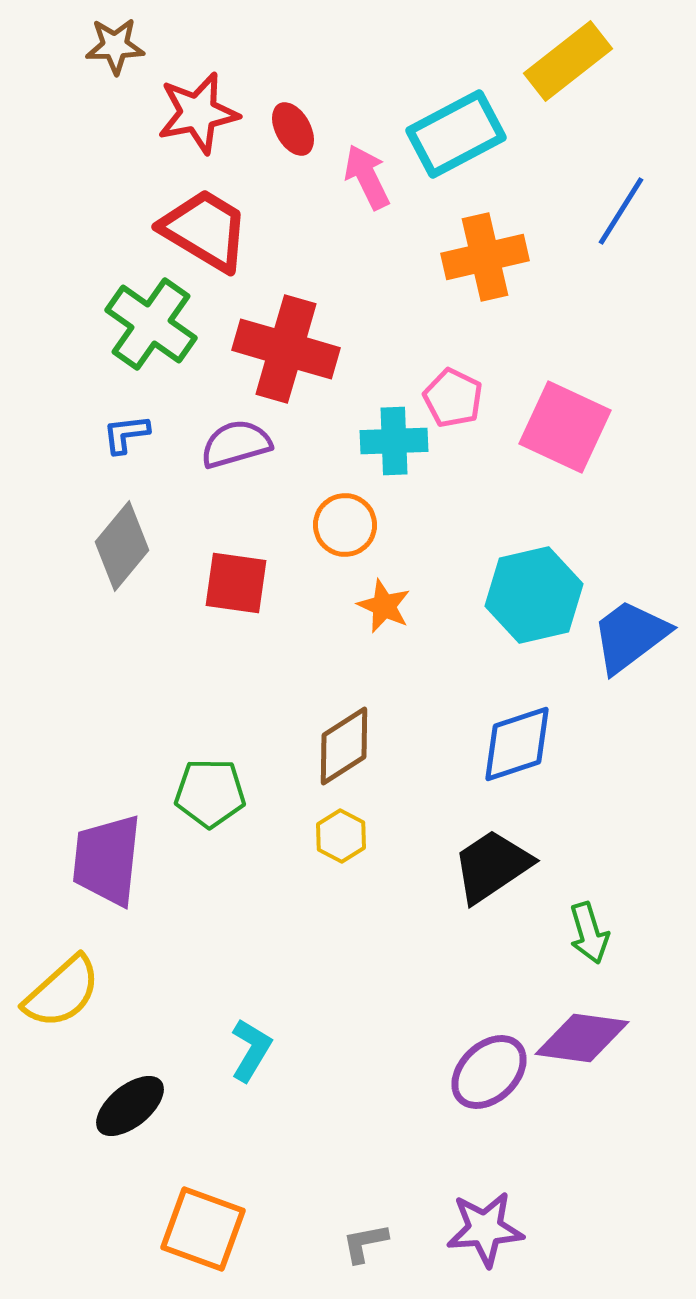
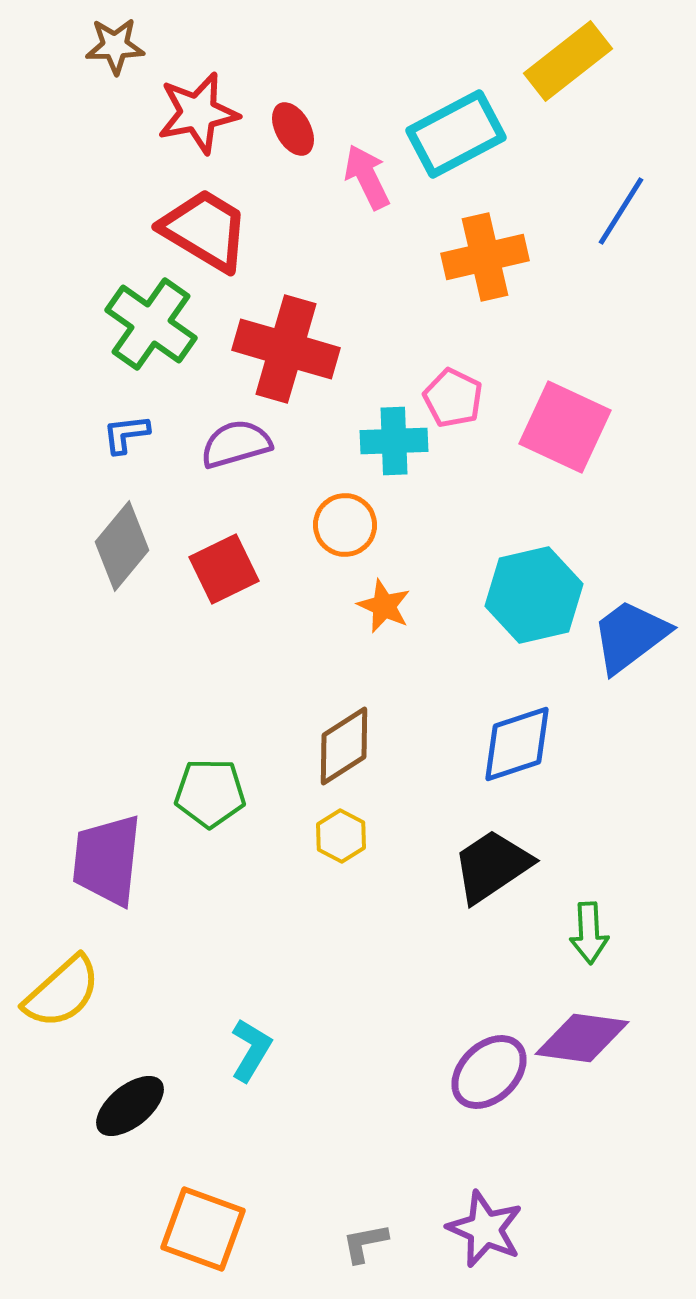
red square: moved 12 px left, 14 px up; rotated 34 degrees counterclockwise
green arrow: rotated 14 degrees clockwise
purple star: rotated 28 degrees clockwise
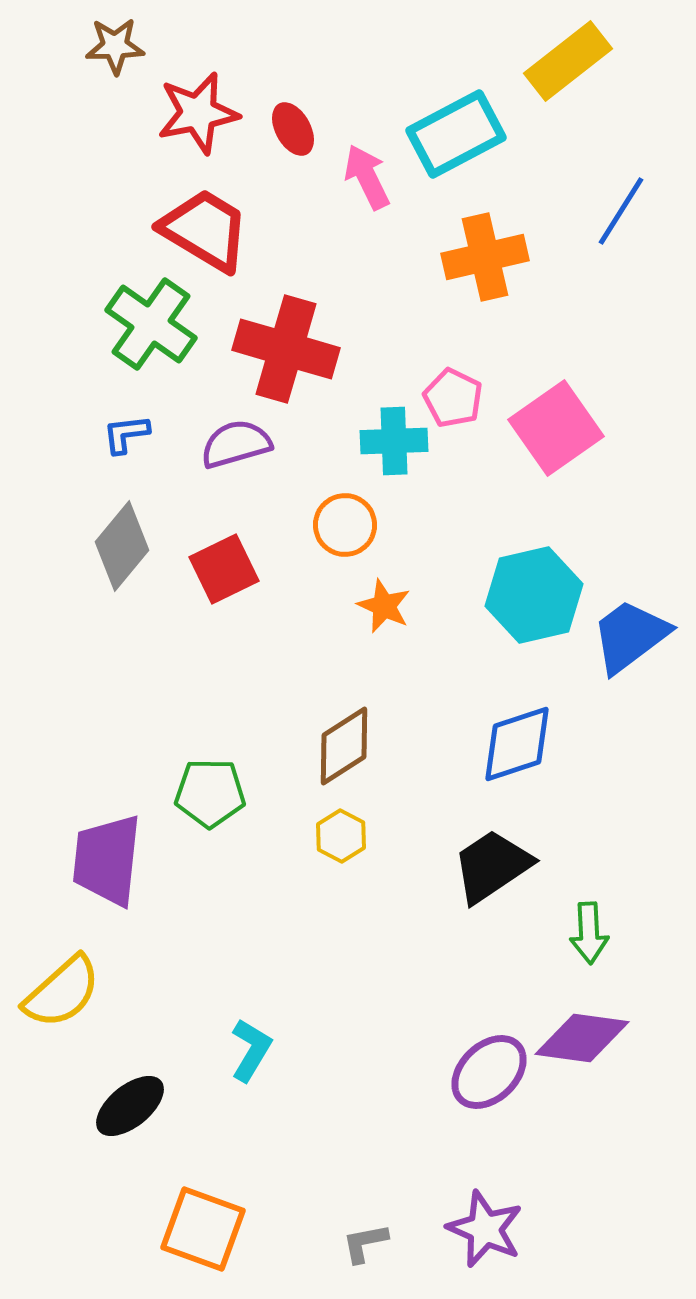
pink square: moved 9 px left, 1 px down; rotated 30 degrees clockwise
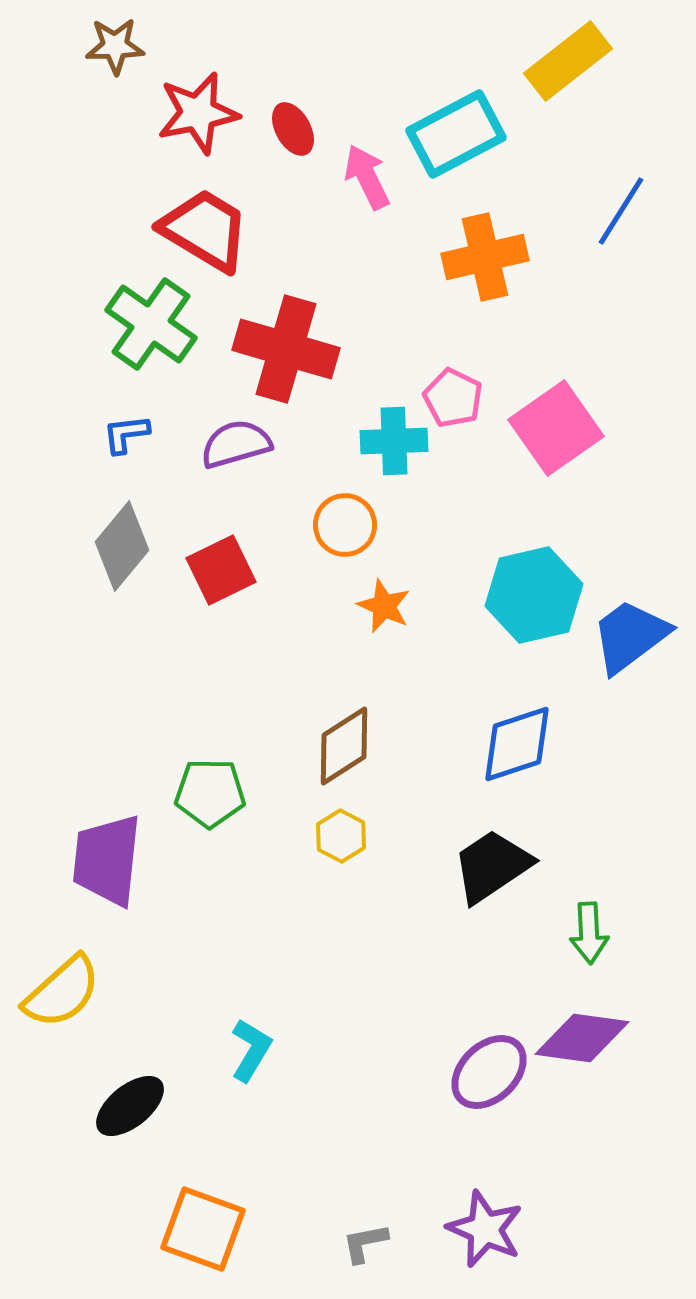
red square: moved 3 px left, 1 px down
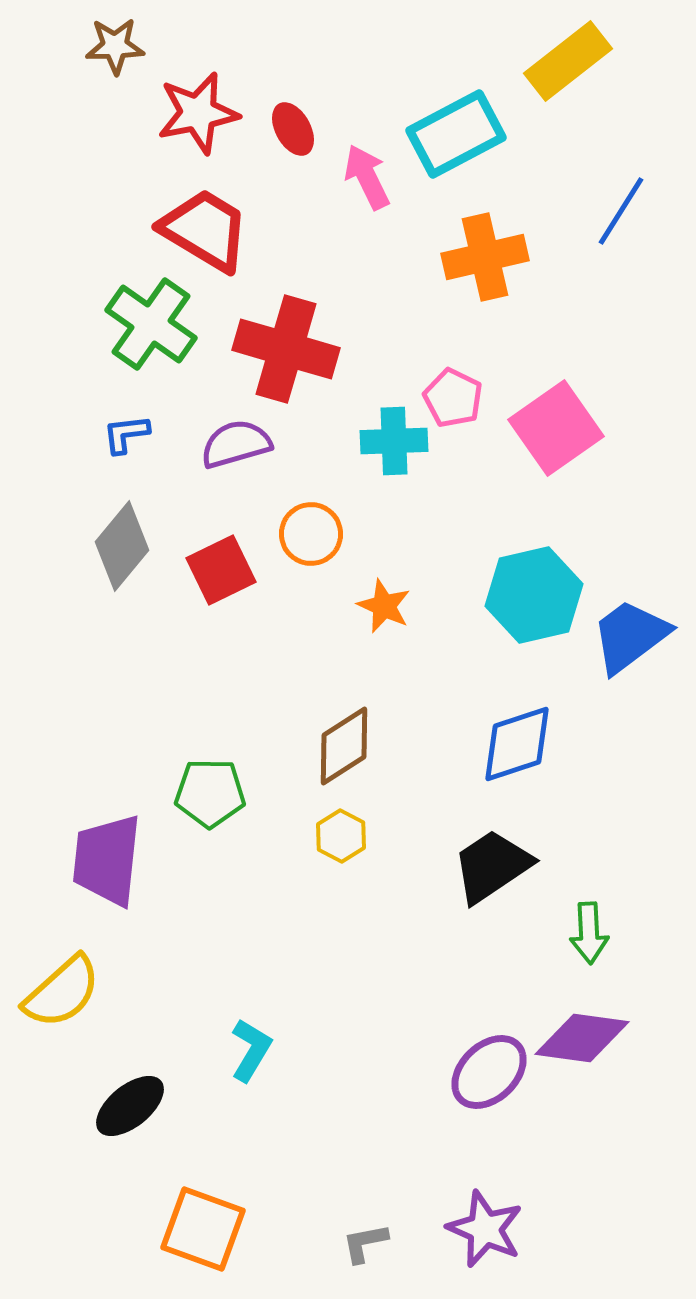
orange circle: moved 34 px left, 9 px down
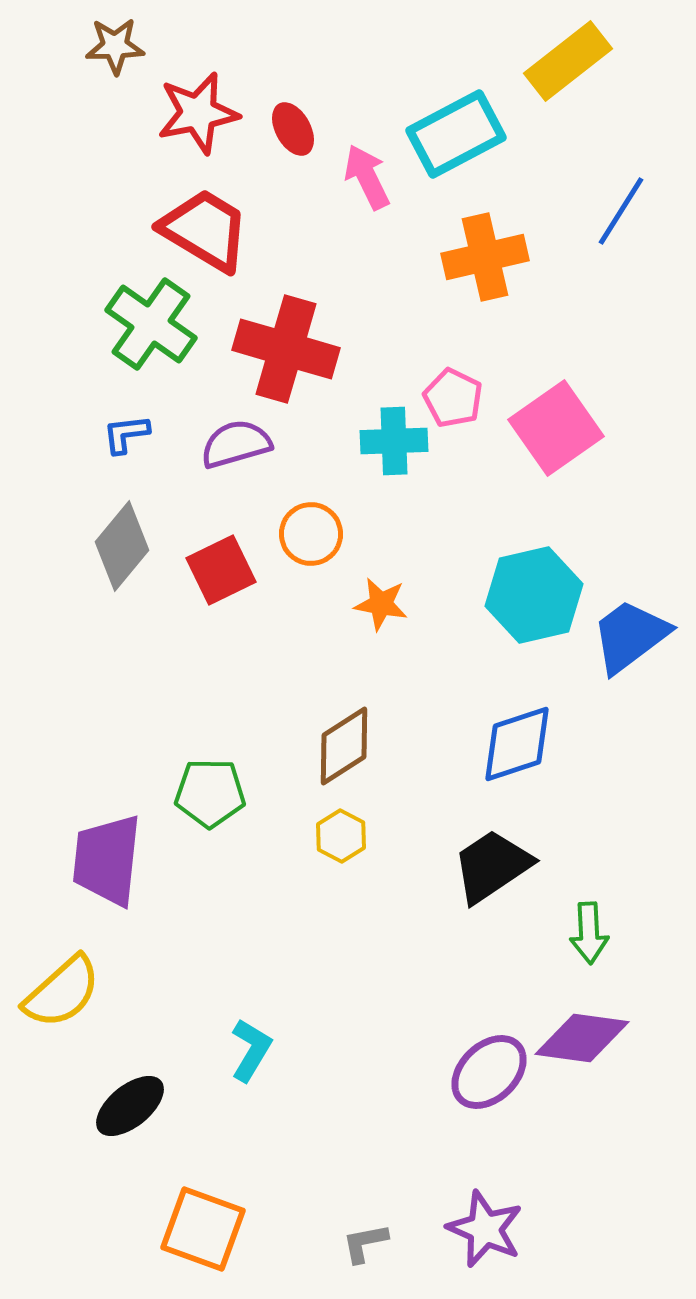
orange star: moved 3 px left, 2 px up; rotated 14 degrees counterclockwise
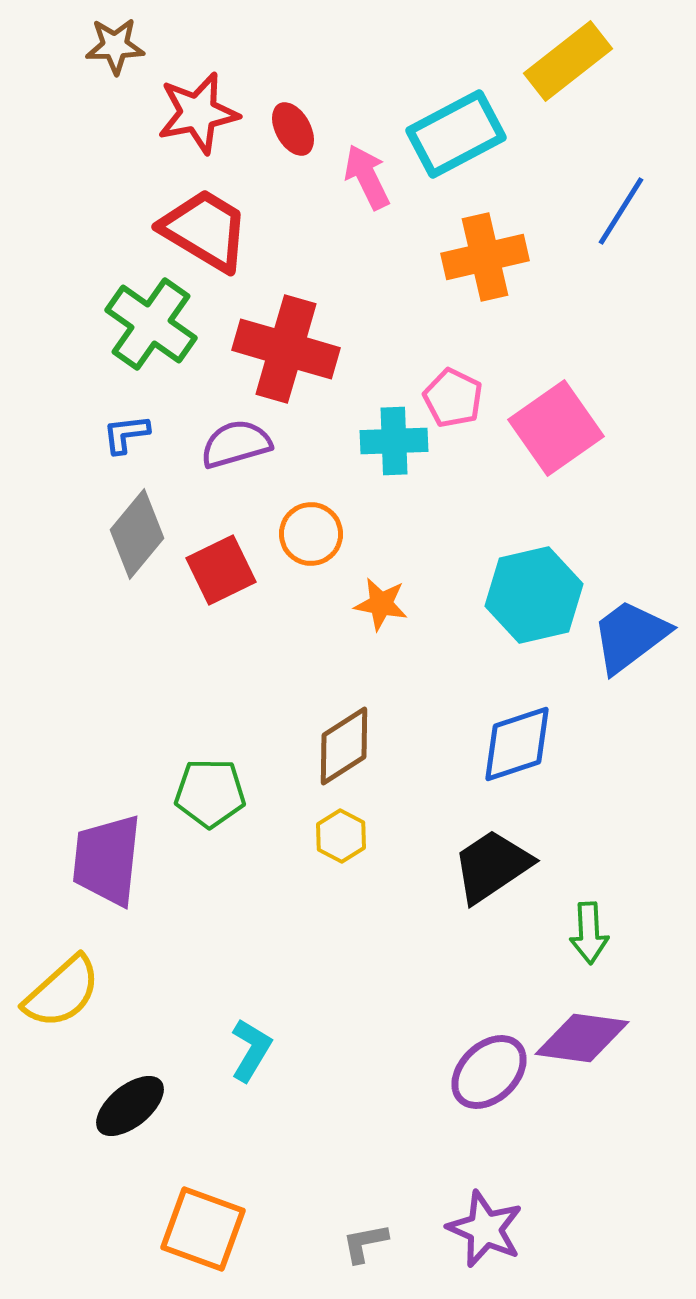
gray diamond: moved 15 px right, 12 px up
